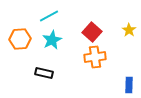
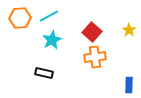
orange hexagon: moved 21 px up
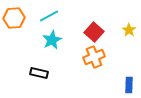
orange hexagon: moved 6 px left
red square: moved 2 px right
orange cross: moved 1 px left; rotated 15 degrees counterclockwise
black rectangle: moved 5 px left
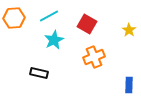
red square: moved 7 px left, 8 px up; rotated 12 degrees counterclockwise
cyan star: moved 2 px right
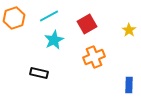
orange hexagon: rotated 15 degrees counterclockwise
red square: rotated 30 degrees clockwise
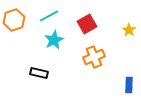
orange hexagon: moved 2 px down
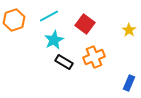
red square: moved 2 px left; rotated 24 degrees counterclockwise
black rectangle: moved 25 px right, 11 px up; rotated 18 degrees clockwise
blue rectangle: moved 2 px up; rotated 21 degrees clockwise
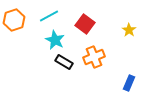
cyan star: moved 1 px right; rotated 18 degrees counterclockwise
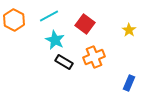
orange hexagon: rotated 15 degrees counterclockwise
